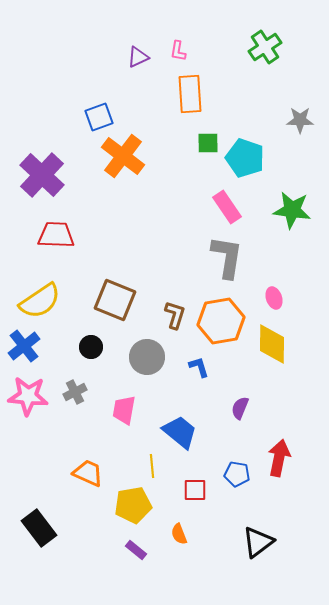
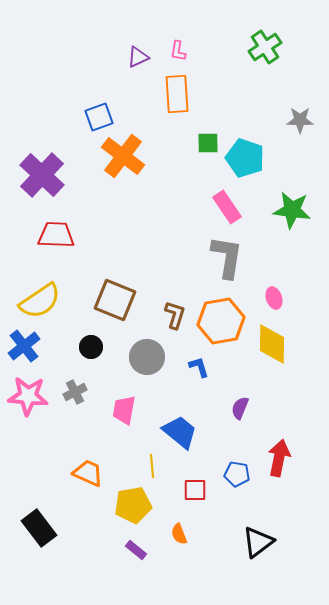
orange rectangle: moved 13 px left
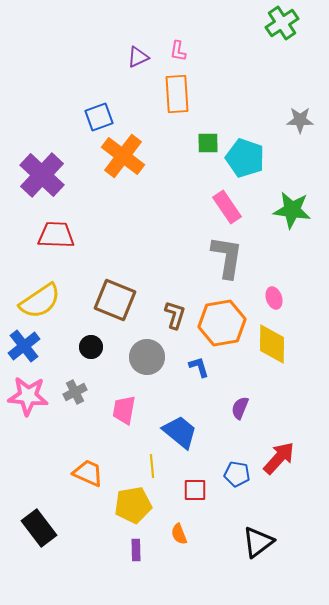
green cross: moved 17 px right, 24 px up
orange hexagon: moved 1 px right, 2 px down
red arrow: rotated 30 degrees clockwise
purple rectangle: rotated 50 degrees clockwise
